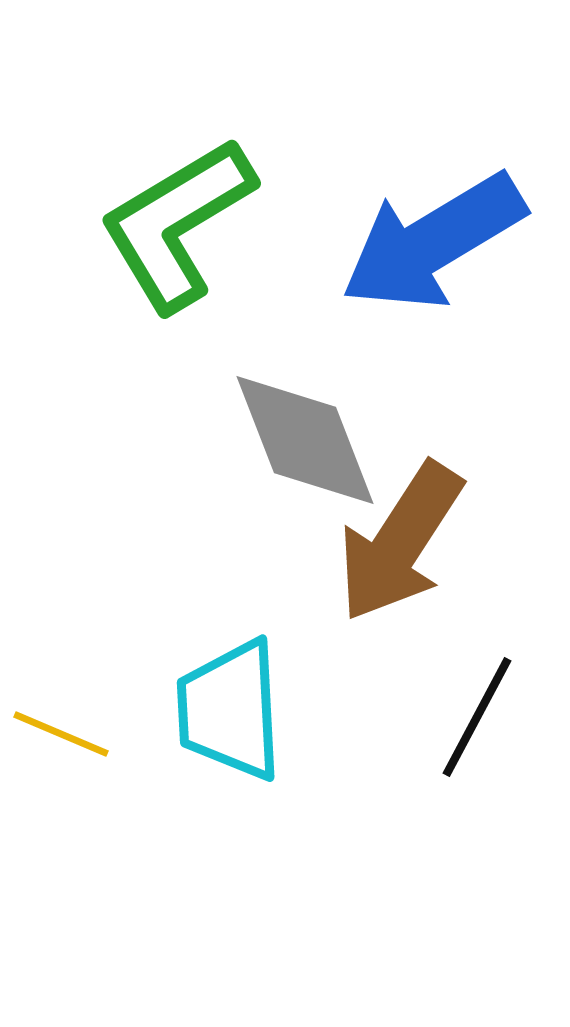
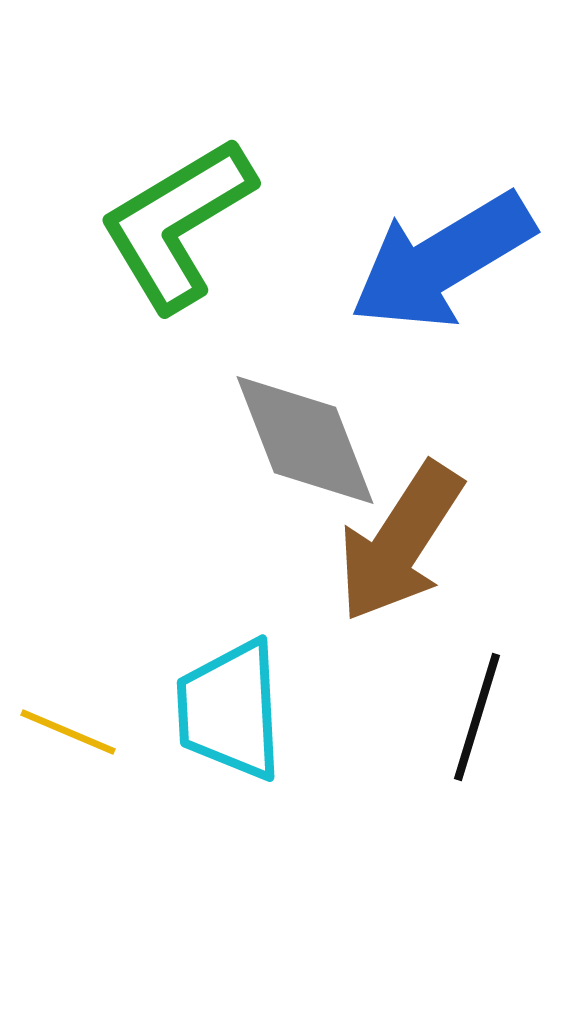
blue arrow: moved 9 px right, 19 px down
black line: rotated 11 degrees counterclockwise
yellow line: moved 7 px right, 2 px up
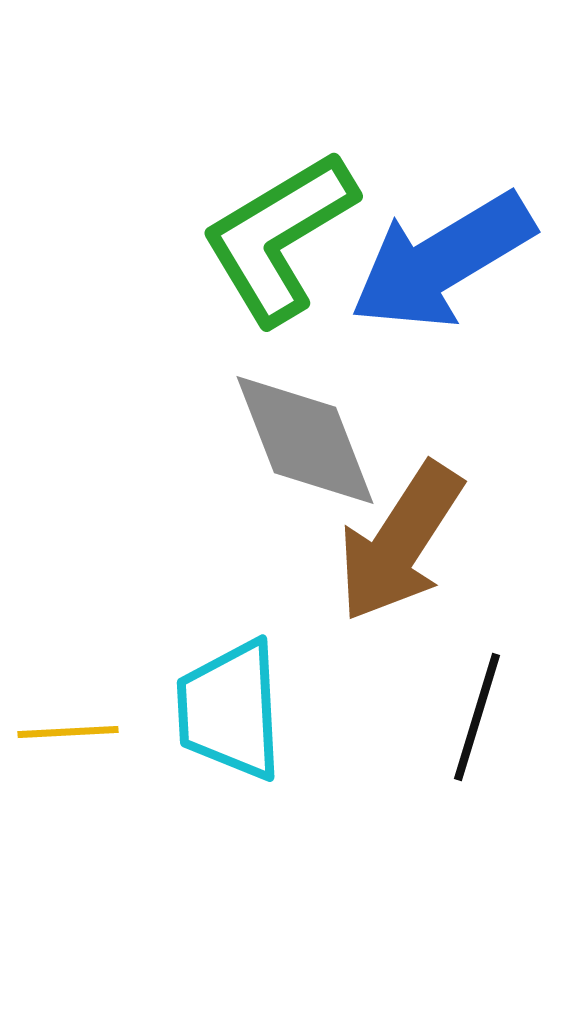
green L-shape: moved 102 px right, 13 px down
yellow line: rotated 26 degrees counterclockwise
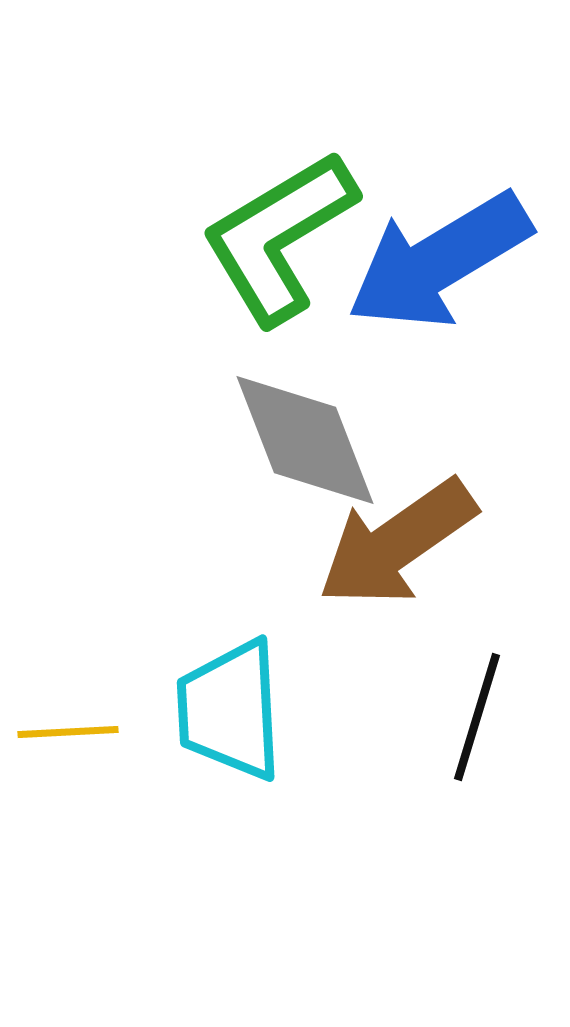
blue arrow: moved 3 px left
brown arrow: moved 3 px left, 1 px down; rotated 22 degrees clockwise
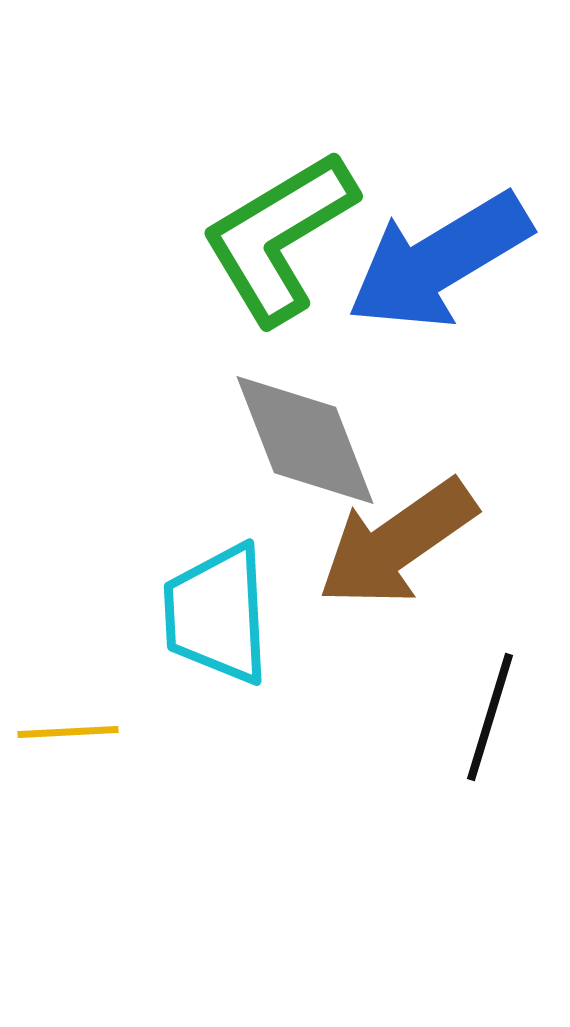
cyan trapezoid: moved 13 px left, 96 px up
black line: moved 13 px right
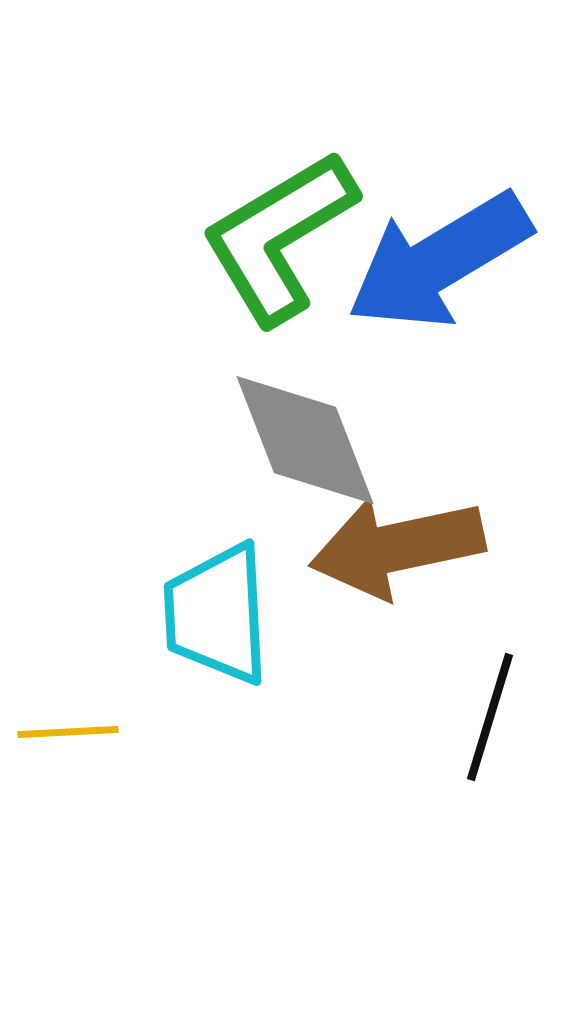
brown arrow: moved 4 px down; rotated 23 degrees clockwise
